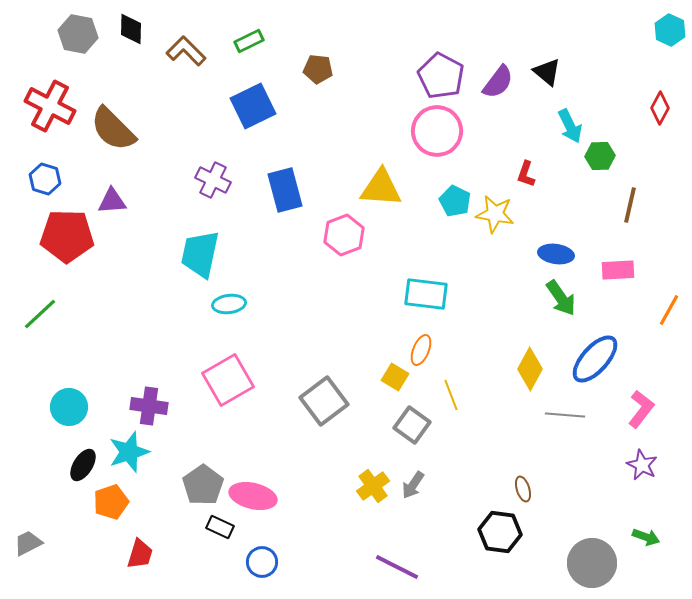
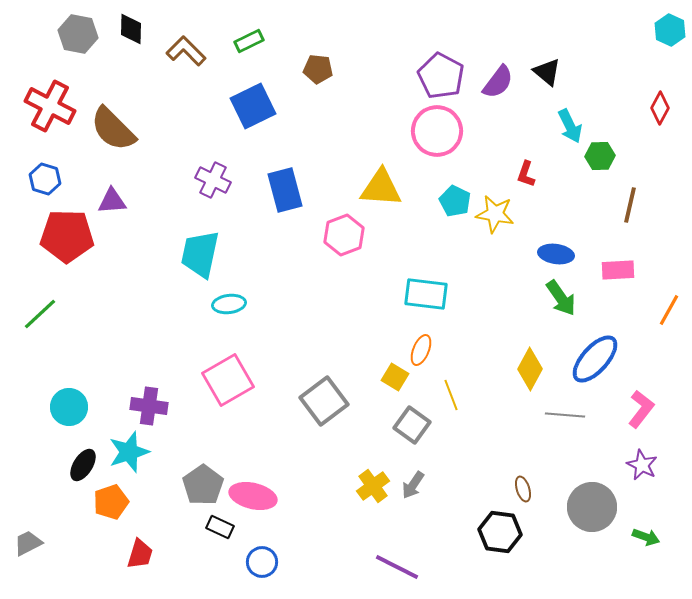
gray circle at (592, 563): moved 56 px up
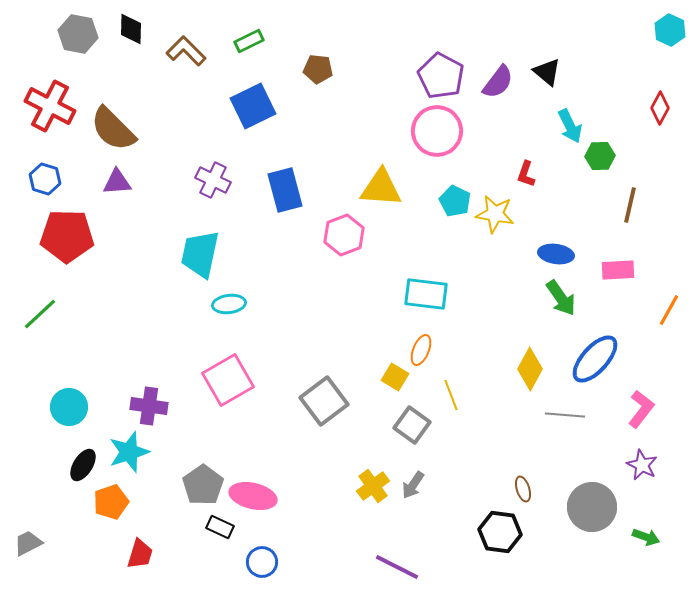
purple triangle at (112, 201): moved 5 px right, 19 px up
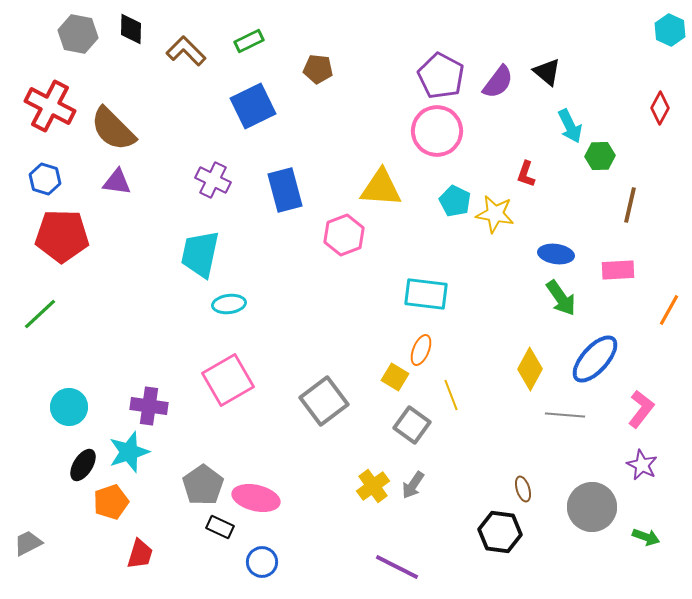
purple triangle at (117, 182): rotated 12 degrees clockwise
red pentagon at (67, 236): moved 5 px left
pink ellipse at (253, 496): moved 3 px right, 2 px down
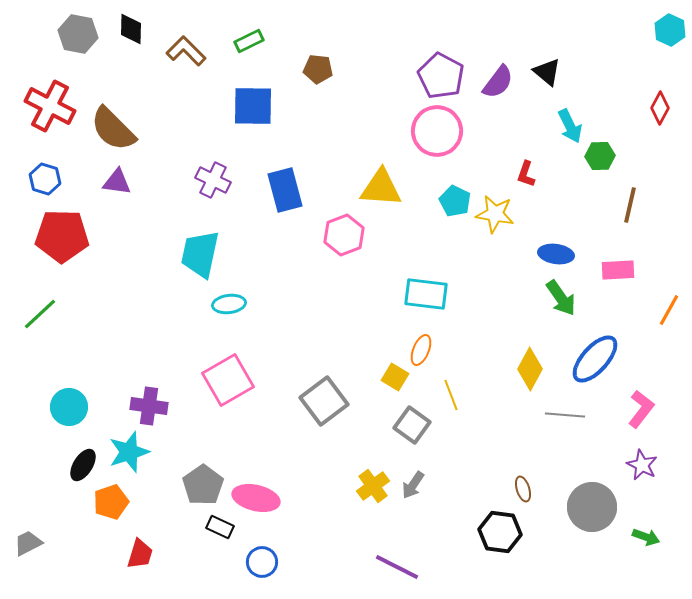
blue square at (253, 106): rotated 27 degrees clockwise
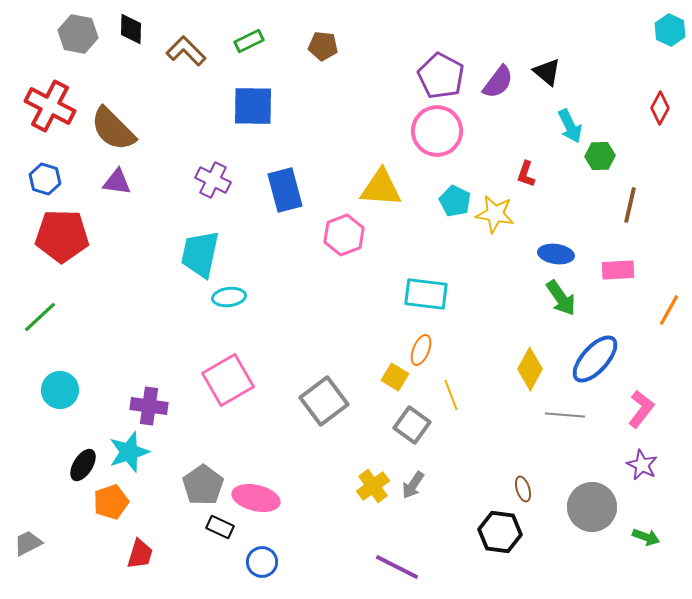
brown pentagon at (318, 69): moved 5 px right, 23 px up
cyan ellipse at (229, 304): moved 7 px up
green line at (40, 314): moved 3 px down
cyan circle at (69, 407): moved 9 px left, 17 px up
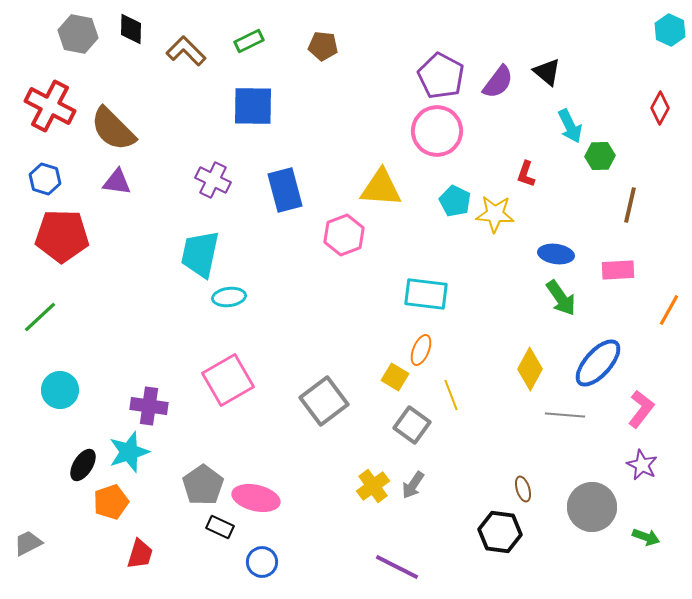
yellow star at (495, 214): rotated 6 degrees counterclockwise
blue ellipse at (595, 359): moved 3 px right, 4 px down
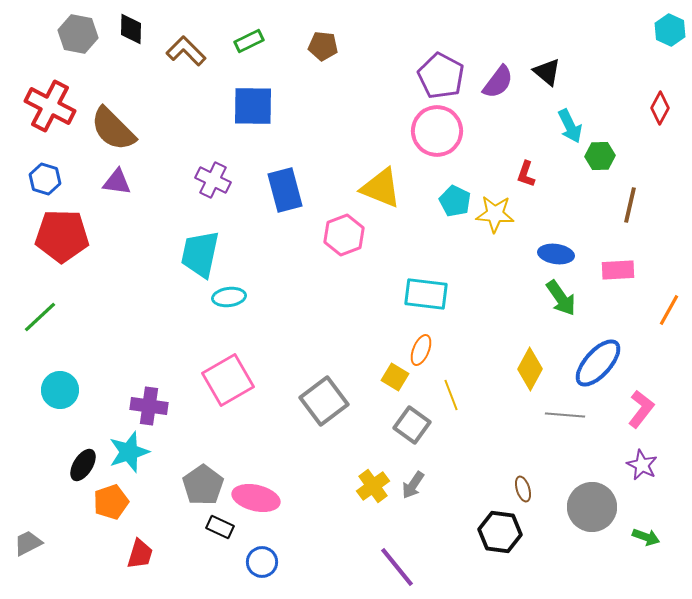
yellow triangle at (381, 188): rotated 18 degrees clockwise
purple line at (397, 567): rotated 24 degrees clockwise
